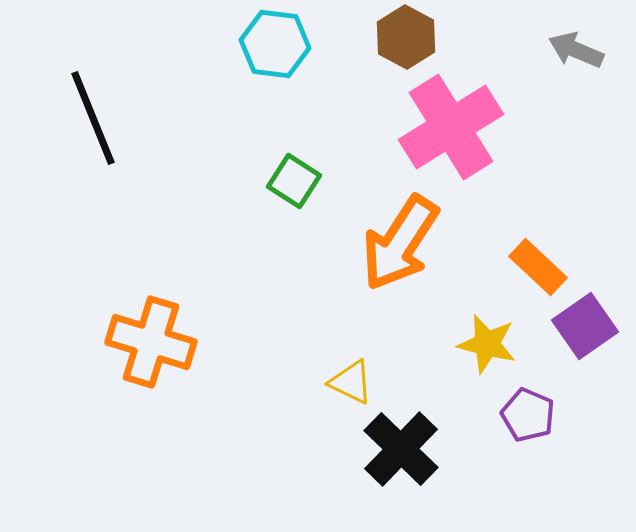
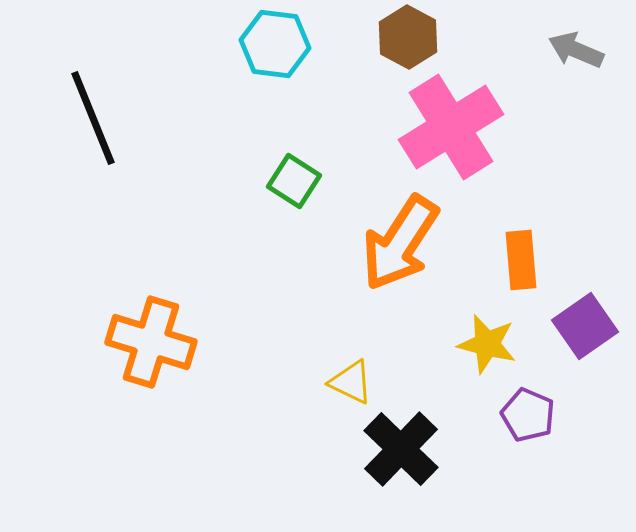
brown hexagon: moved 2 px right
orange rectangle: moved 17 px left, 7 px up; rotated 42 degrees clockwise
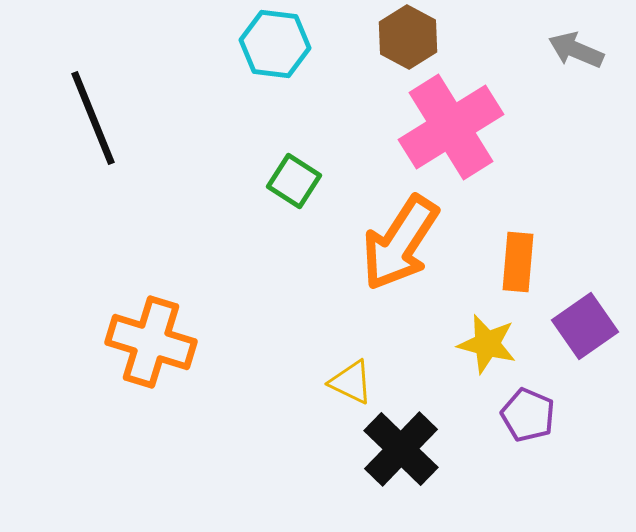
orange rectangle: moved 3 px left, 2 px down; rotated 10 degrees clockwise
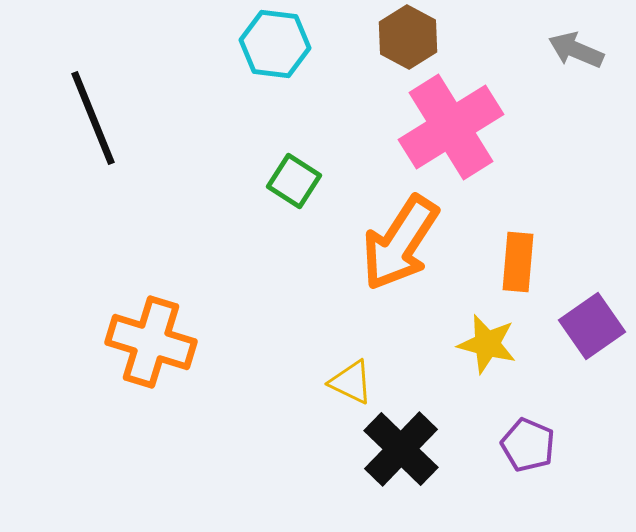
purple square: moved 7 px right
purple pentagon: moved 30 px down
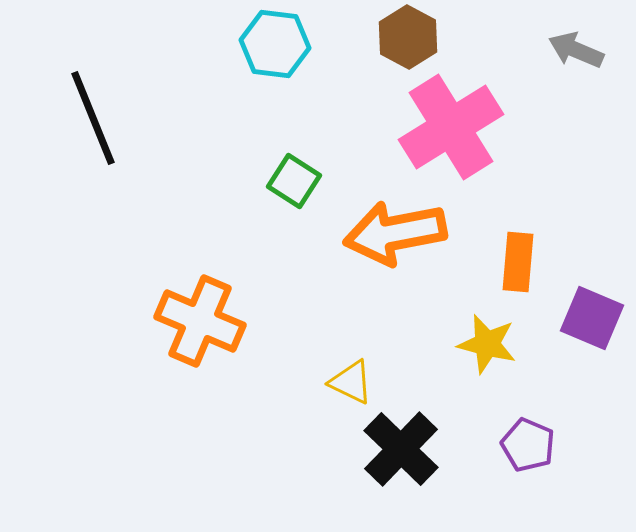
orange arrow: moved 5 px left, 10 px up; rotated 46 degrees clockwise
purple square: moved 8 px up; rotated 32 degrees counterclockwise
orange cross: moved 49 px right, 21 px up; rotated 6 degrees clockwise
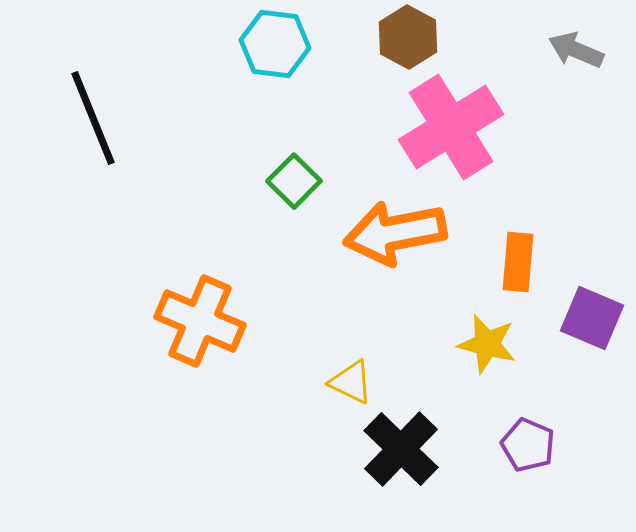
green square: rotated 12 degrees clockwise
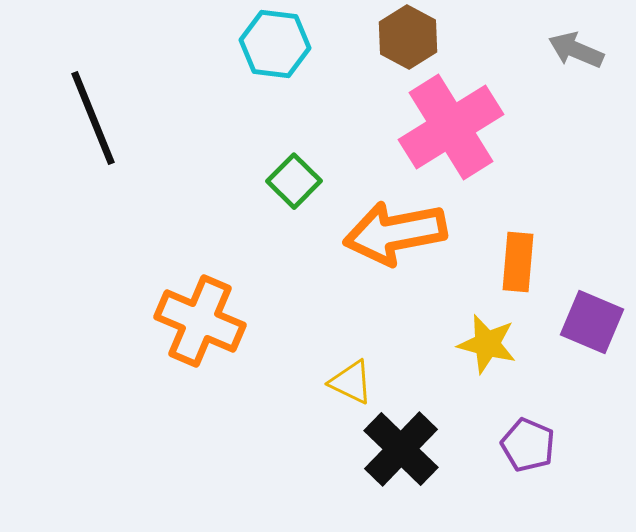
purple square: moved 4 px down
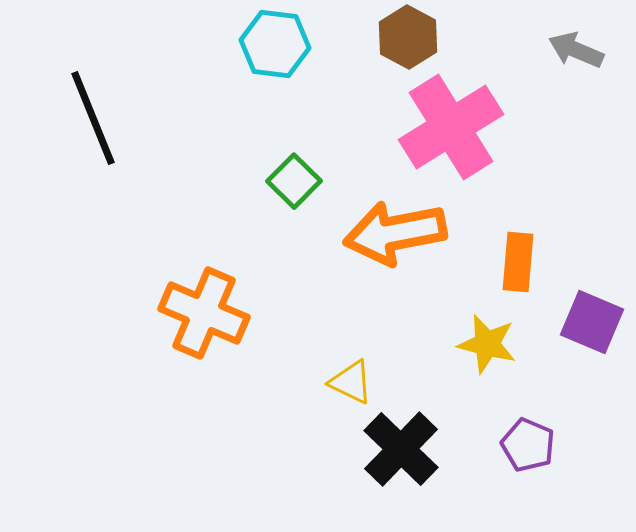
orange cross: moved 4 px right, 8 px up
